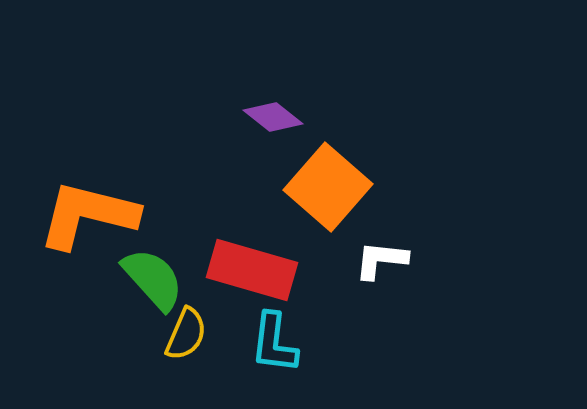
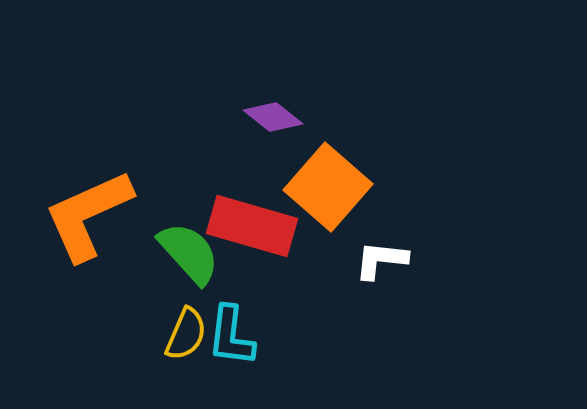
orange L-shape: rotated 38 degrees counterclockwise
red rectangle: moved 44 px up
green semicircle: moved 36 px right, 26 px up
cyan L-shape: moved 43 px left, 7 px up
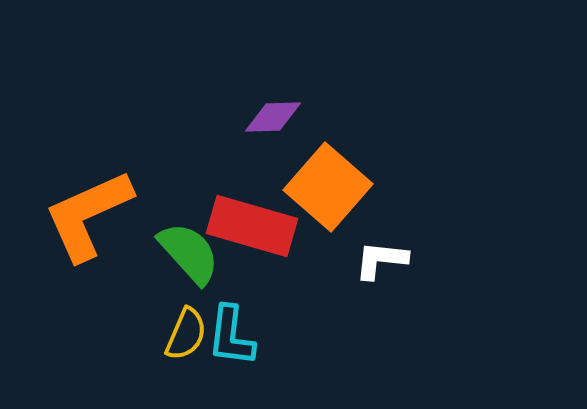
purple diamond: rotated 40 degrees counterclockwise
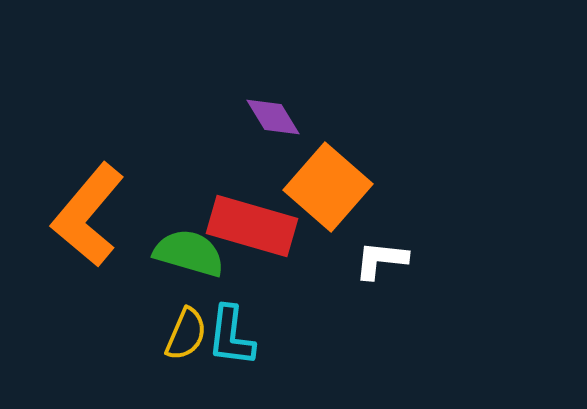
purple diamond: rotated 60 degrees clockwise
orange L-shape: rotated 26 degrees counterclockwise
green semicircle: rotated 32 degrees counterclockwise
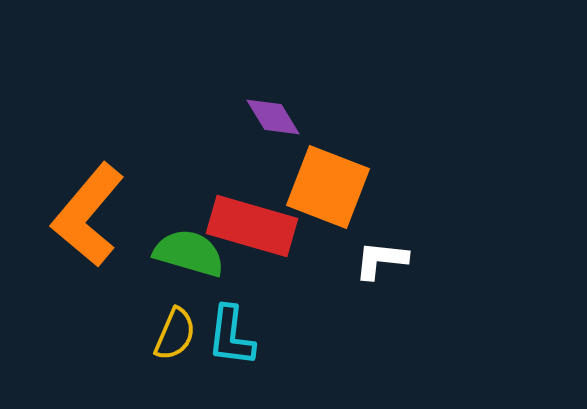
orange square: rotated 20 degrees counterclockwise
yellow semicircle: moved 11 px left
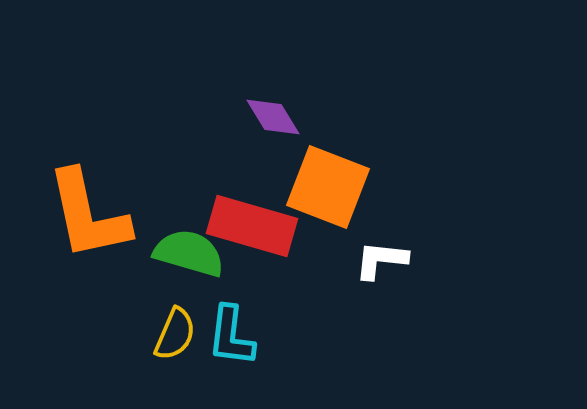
orange L-shape: rotated 52 degrees counterclockwise
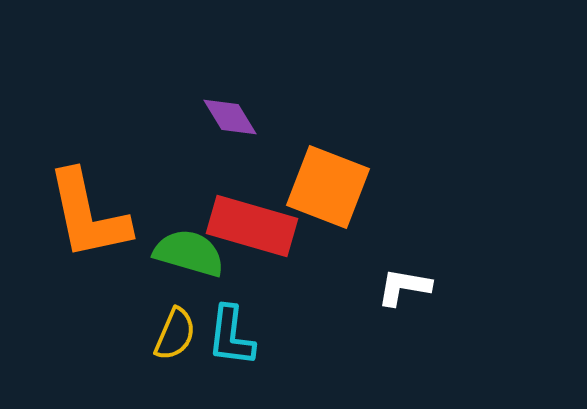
purple diamond: moved 43 px left
white L-shape: moved 23 px right, 27 px down; rotated 4 degrees clockwise
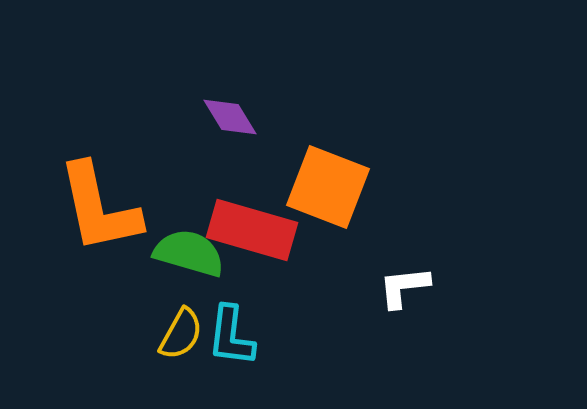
orange L-shape: moved 11 px right, 7 px up
red rectangle: moved 4 px down
white L-shape: rotated 16 degrees counterclockwise
yellow semicircle: moved 6 px right; rotated 6 degrees clockwise
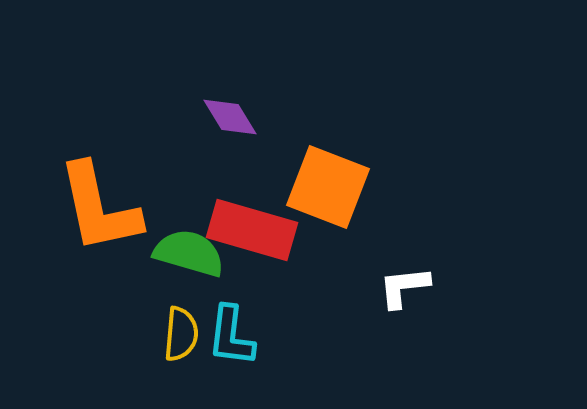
yellow semicircle: rotated 24 degrees counterclockwise
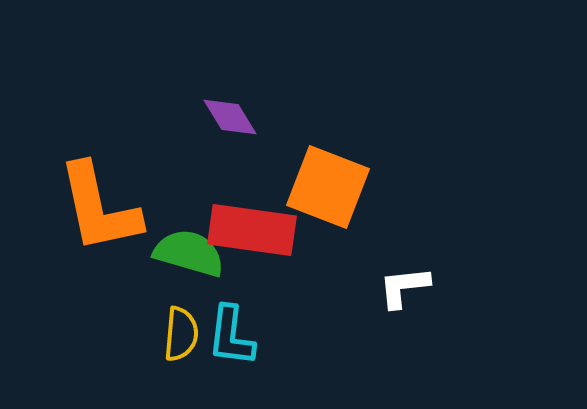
red rectangle: rotated 8 degrees counterclockwise
